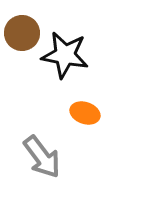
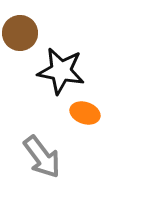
brown circle: moved 2 px left
black star: moved 4 px left, 16 px down
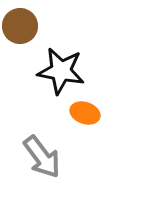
brown circle: moved 7 px up
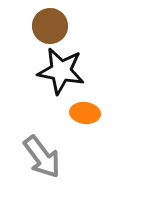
brown circle: moved 30 px right
orange ellipse: rotated 12 degrees counterclockwise
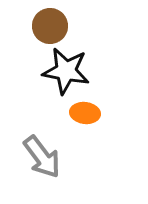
black star: moved 5 px right
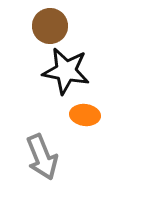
orange ellipse: moved 2 px down
gray arrow: rotated 15 degrees clockwise
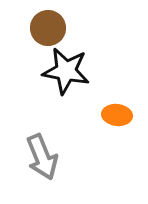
brown circle: moved 2 px left, 2 px down
orange ellipse: moved 32 px right
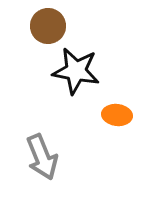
brown circle: moved 2 px up
black star: moved 10 px right
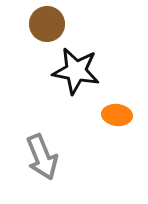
brown circle: moved 1 px left, 2 px up
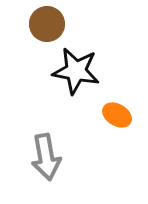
orange ellipse: rotated 24 degrees clockwise
gray arrow: moved 4 px right; rotated 12 degrees clockwise
